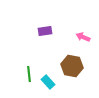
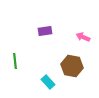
green line: moved 14 px left, 13 px up
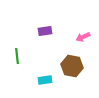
pink arrow: rotated 48 degrees counterclockwise
green line: moved 2 px right, 5 px up
cyan rectangle: moved 3 px left, 2 px up; rotated 56 degrees counterclockwise
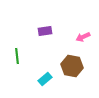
cyan rectangle: moved 1 px up; rotated 32 degrees counterclockwise
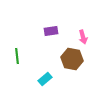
purple rectangle: moved 6 px right
pink arrow: rotated 80 degrees counterclockwise
brown hexagon: moved 7 px up
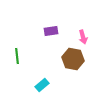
brown hexagon: moved 1 px right
cyan rectangle: moved 3 px left, 6 px down
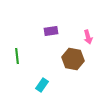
pink arrow: moved 5 px right
cyan rectangle: rotated 16 degrees counterclockwise
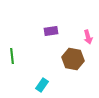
green line: moved 5 px left
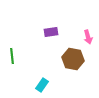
purple rectangle: moved 1 px down
